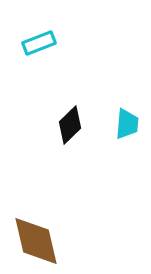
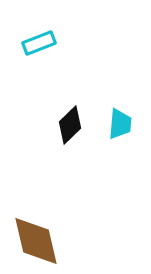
cyan trapezoid: moved 7 px left
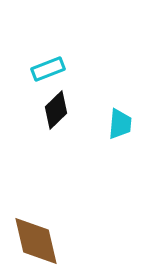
cyan rectangle: moved 9 px right, 26 px down
black diamond: moved 14 px left, 15 px up
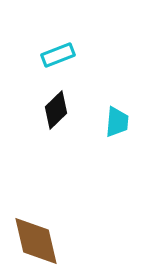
cyan rectangle: moved 10 px right, 14 px up
cyan trapezoid: moved 3 px left, 2 px up
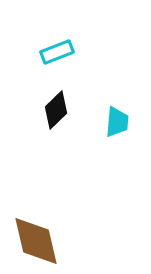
cyan rectangle: moved 1 px left, 3 px up
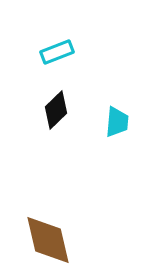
brown diamond: moved 12 px right, 1 px up
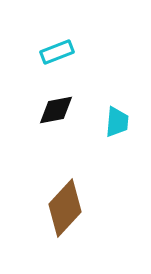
black diamond: rotated 33 degrees clockwise
brown diamond: moved 17 px right, 32 px up; rotated 56 degrees clockwise
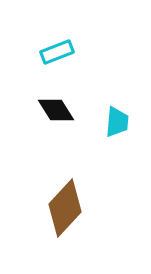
black diamond: rotated 69 degrees clockwise
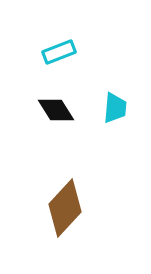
cyan rectangle: moved 2 px right
cyan trapezoid: moved 2 px left, 14 px up
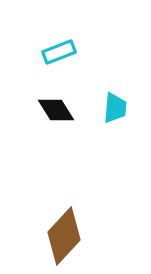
brown diamond: moved 1 px left, 28 px down
